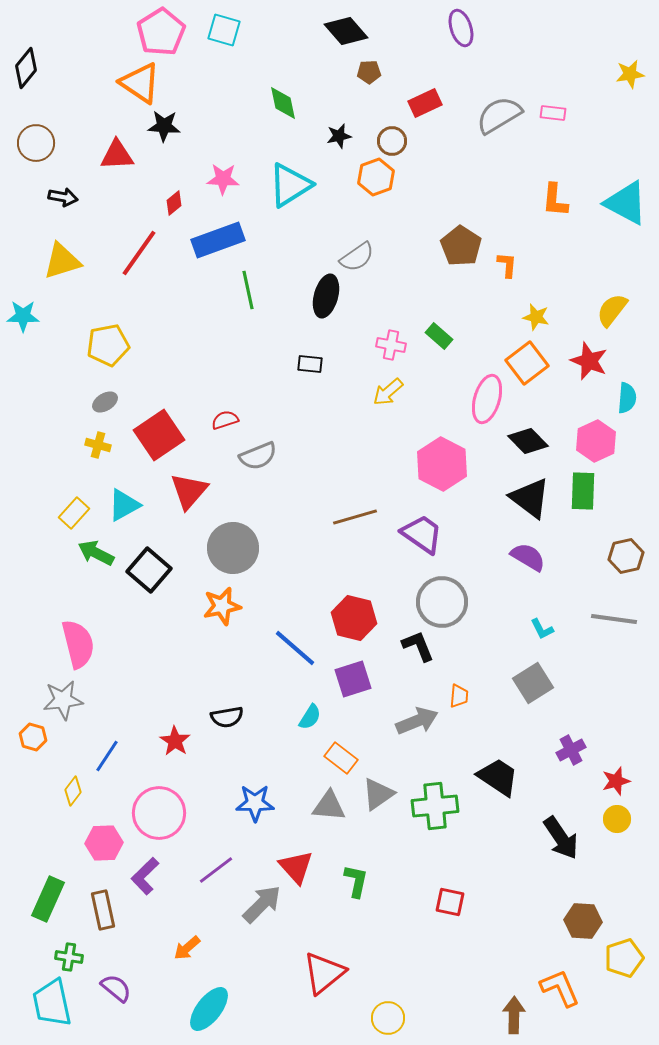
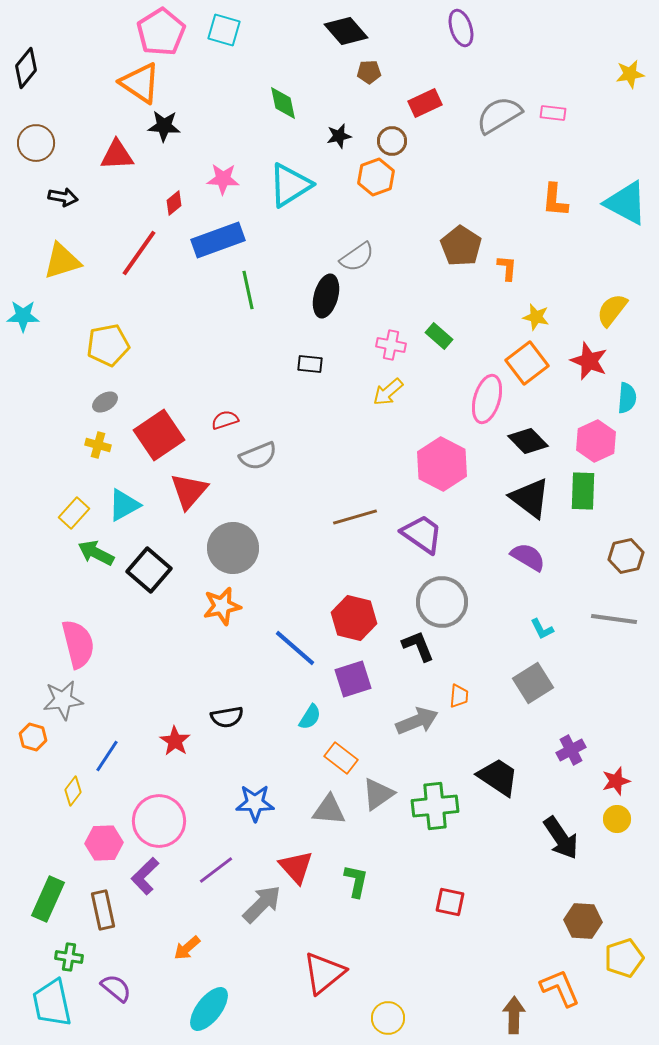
orange L-shape at (507, 265): moved 3 px down
gray triangle at (329, 806): moved 4 px down
pink circle at (159, 813): moved 8 px down
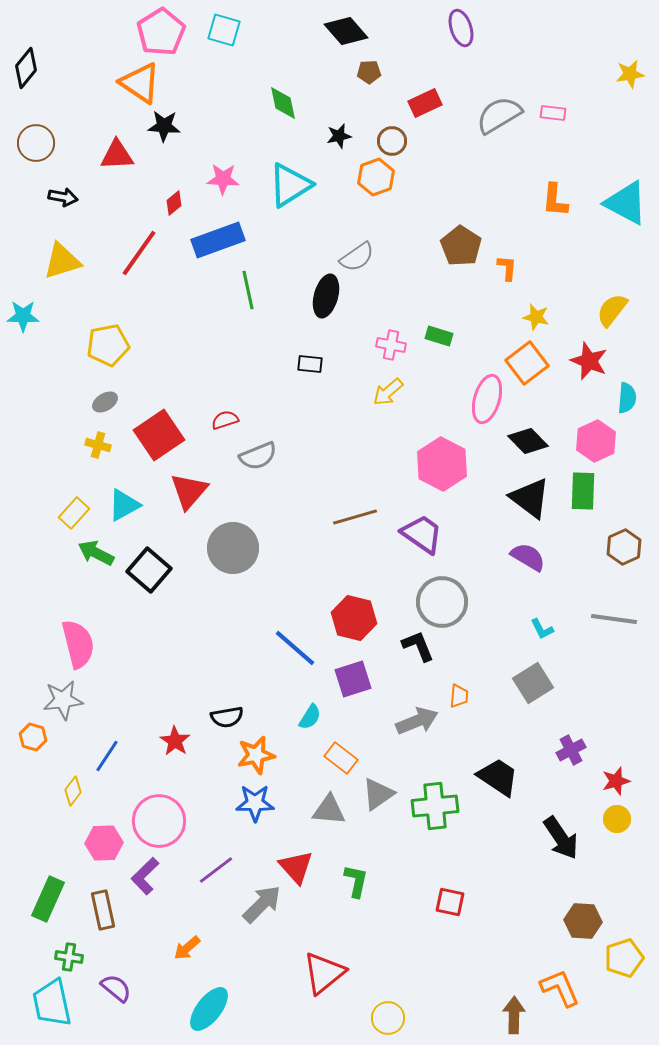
green rectangle at (439, 336): rotated 24 degrees counterclockwise
brown hexagon at (626, 556): moved 2 px left, 9 px up; rotated 12 degrees counterclockwise
orange star at (222, 606): moved 34 px right, 149 px down
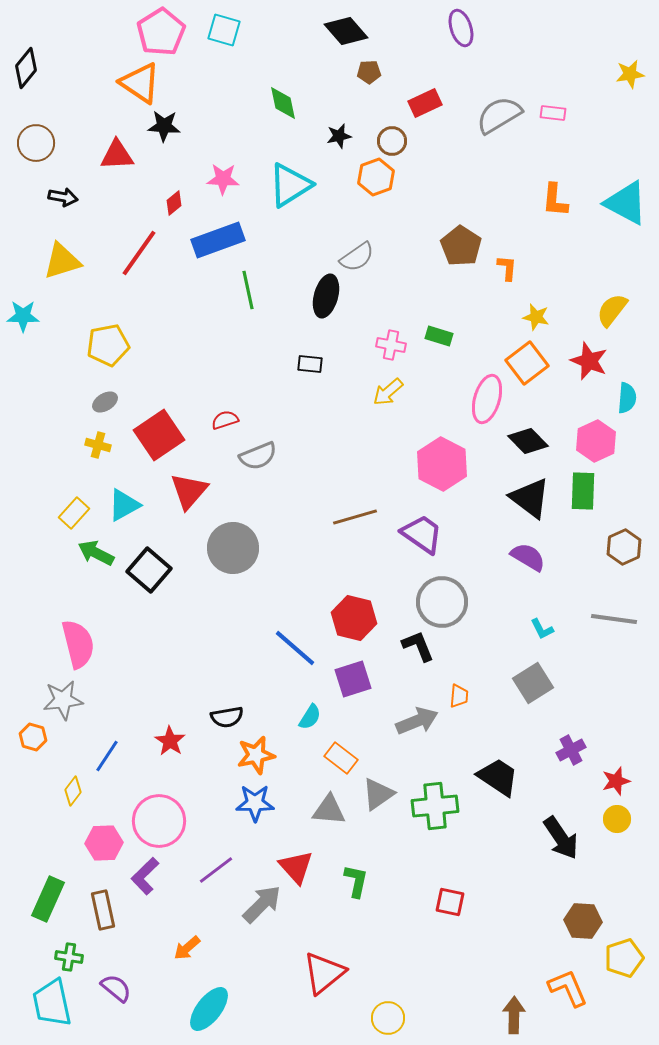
red star at (175, 741): moved 5 px left
orange L-shape at (560, 988): moved 8 px right
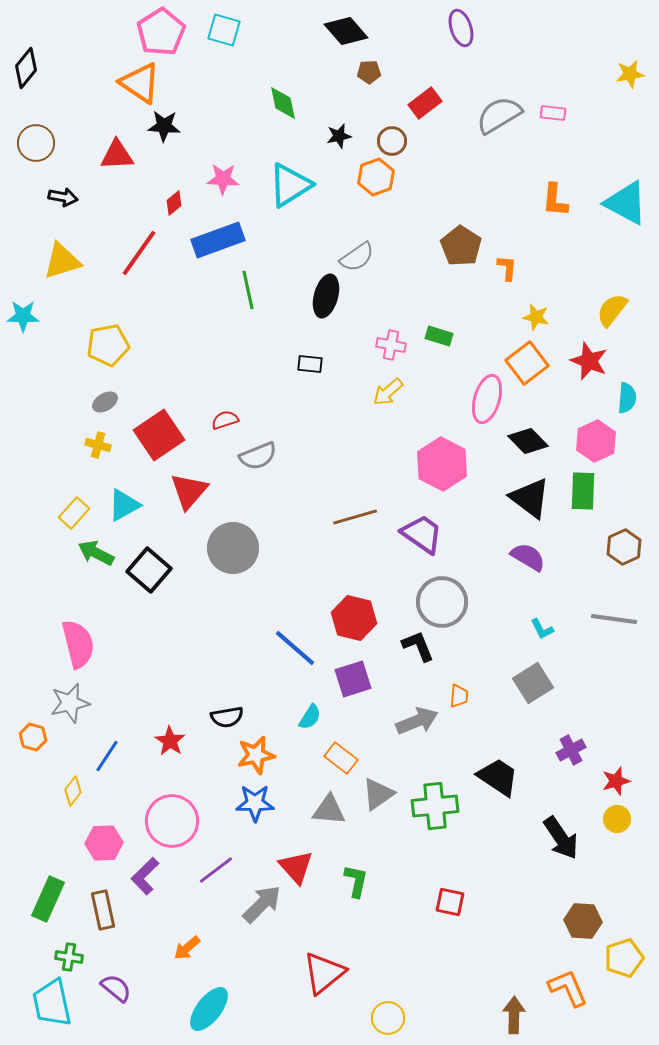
red rectangle at (425, 103): rotated 12 degrees counterclockwise
gray star at (63, 700): moved 7 px right, 3 px down; rotated 6 degrees counterclockwise
pink circle at (159, 821): moved 13 px right
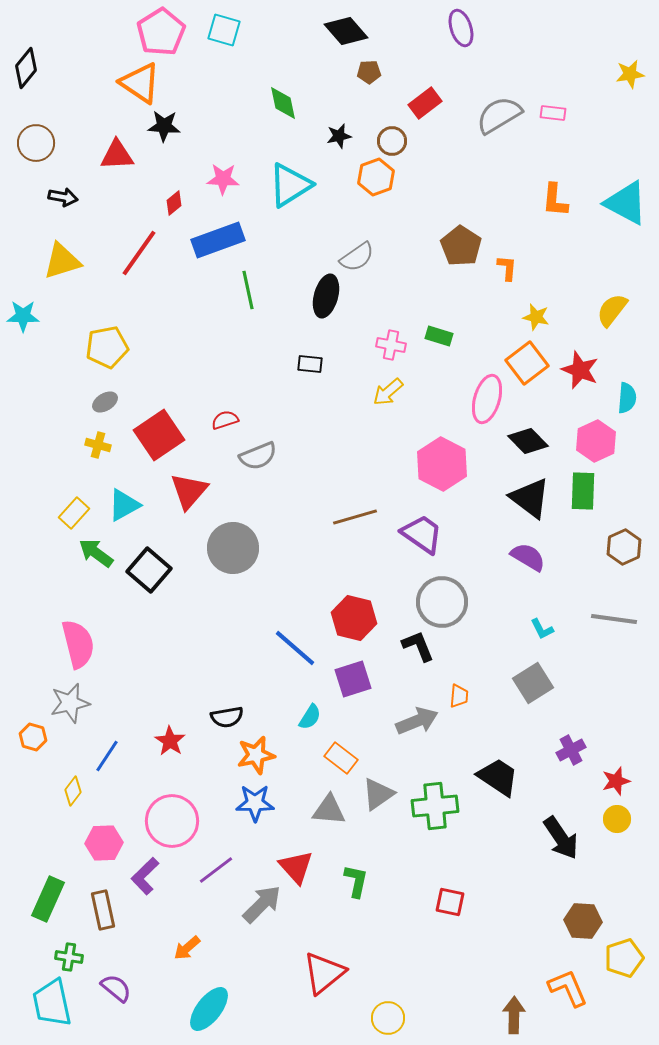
yellow pentagon at (108, 345): moved 1 px left, 2 px down
red star at (589, 361): moved 9 px left, 9 px down
green arrow at (96, 553): rotated 9 degrees clockwise
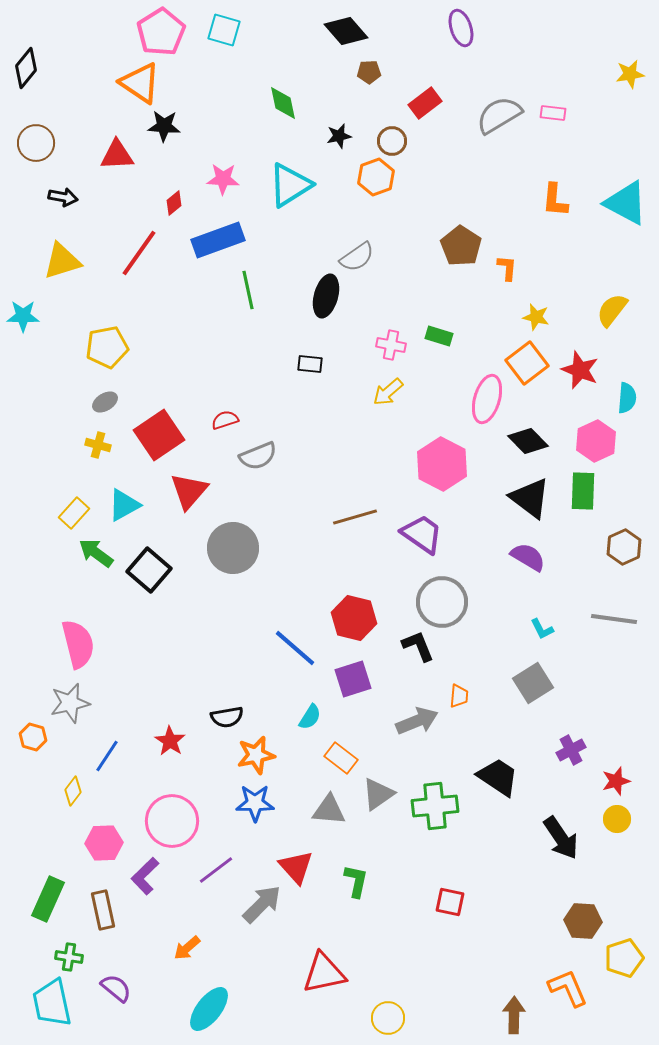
red triangle at (324, 973): rotated 27 degrees clockwise
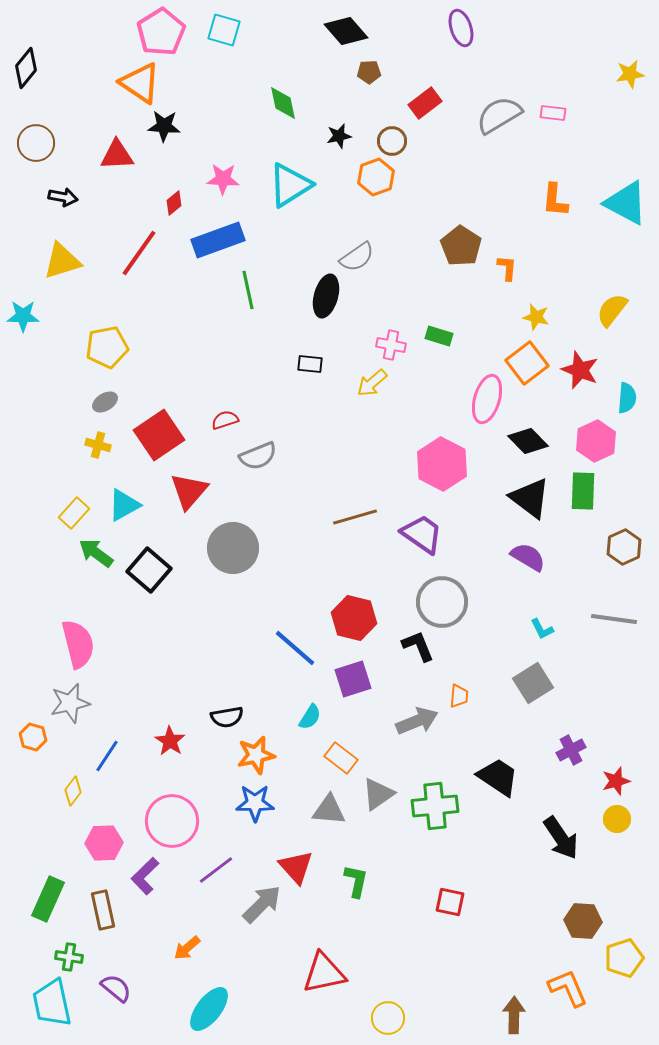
yellow arrow at (388, 392): moved 16 px left, 9 px up
